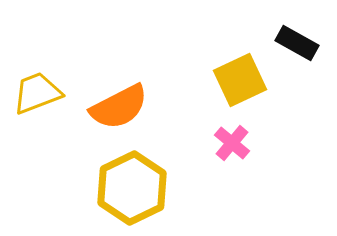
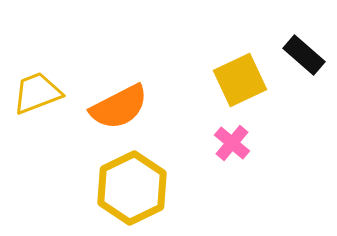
black rectangle: moved 7 px right, 12 px down; rotated 12 degrees clockwise
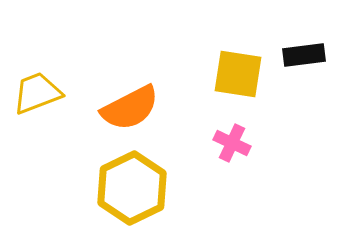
black rectangle: rotated 48 degrees counterclockwise
yellow square: moved 2 px left, 6 px up; rotated 34 degrees clockwise
orange semicircle: moved 11 px right, 1 px down
pink cross: rotated 15 degrees counterclockwise
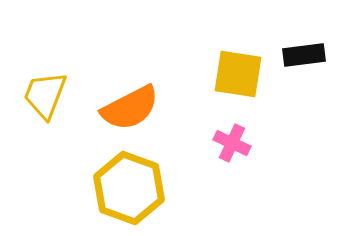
yellow trapezoid: moved 8 px right, 2 px down; rotated 48 degrees counterclockwise
yellow hexagon: moved 3 px left; rotated 14 degrees counterclockwise
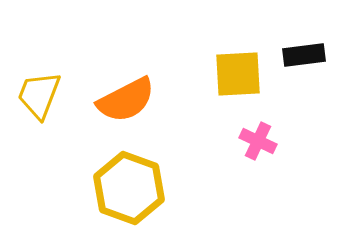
yellow square: rotated 12 degrees counterclockwise
yellow trapezoid: moved 6 px left
orange semicircle: moved 4 px left, 8 px up
pink cross: moved 26 px right, 2 px up
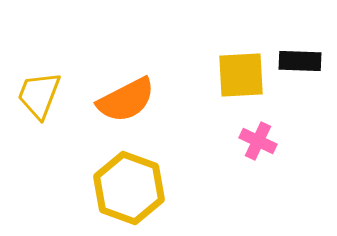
black rectangle: moved 4 px left, 6 px down; rotated 9 degrees clockwise
yellow square: moved 3 px right, 1 px down
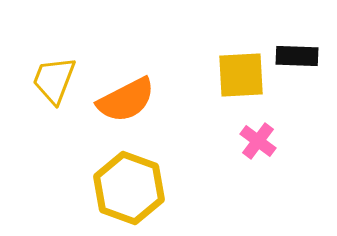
black rectangle: moved 3 px left, 5 px up
yellow trapezoid: moved 15 px right, 15 px up
pink cross: rotated 12 degrees clockwise
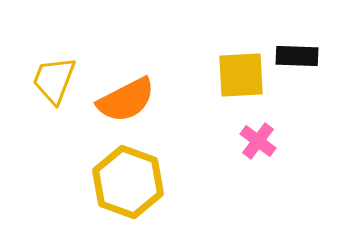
yellow hexagon: moved 1 px left, 6 px up
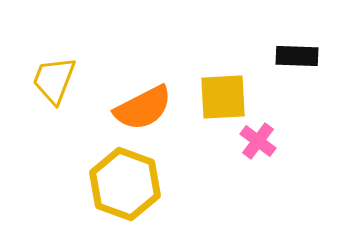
yellow square: moved 18 px left, 22 px down
orange semicircle: moved 17 px right, 8 px down
yellow hexagon: moved 3 px left, 2 px down
